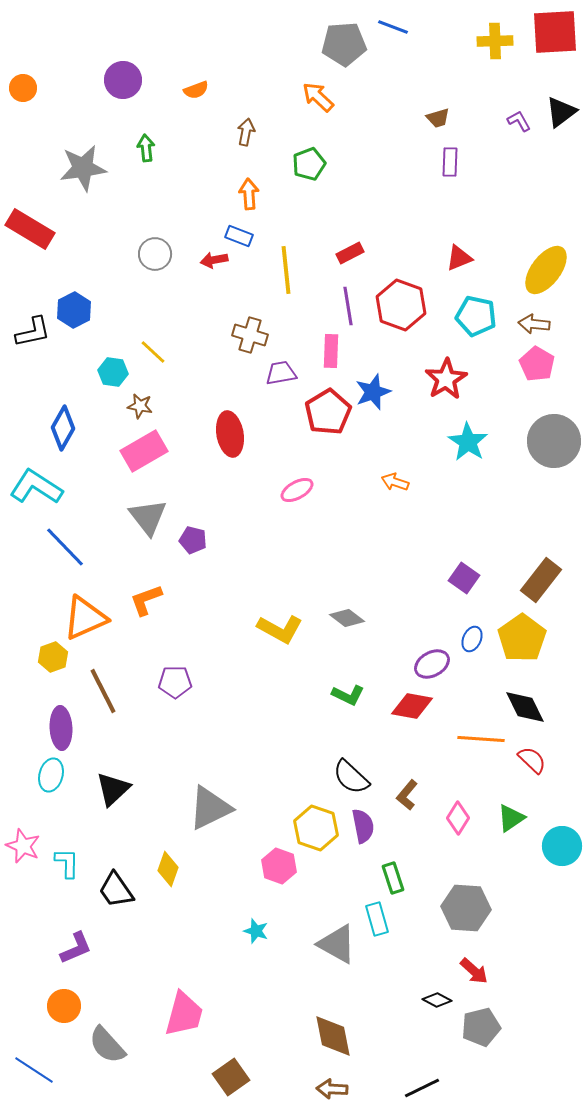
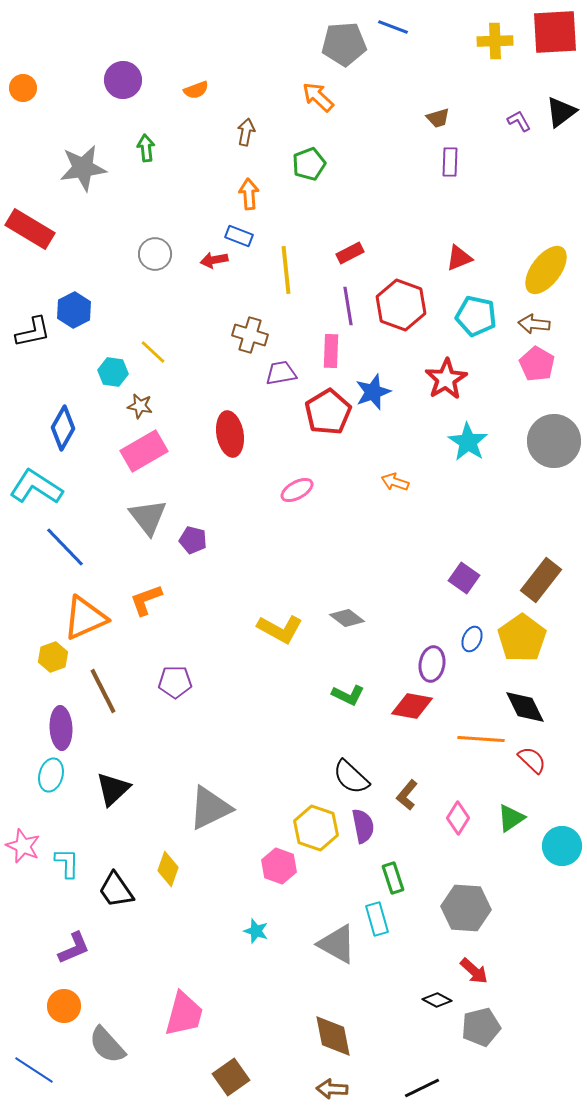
purple ellipse at (432, 664): rotated 52 degrees counterclockwise
purple L-shape at (76, 948): moved 2 px left
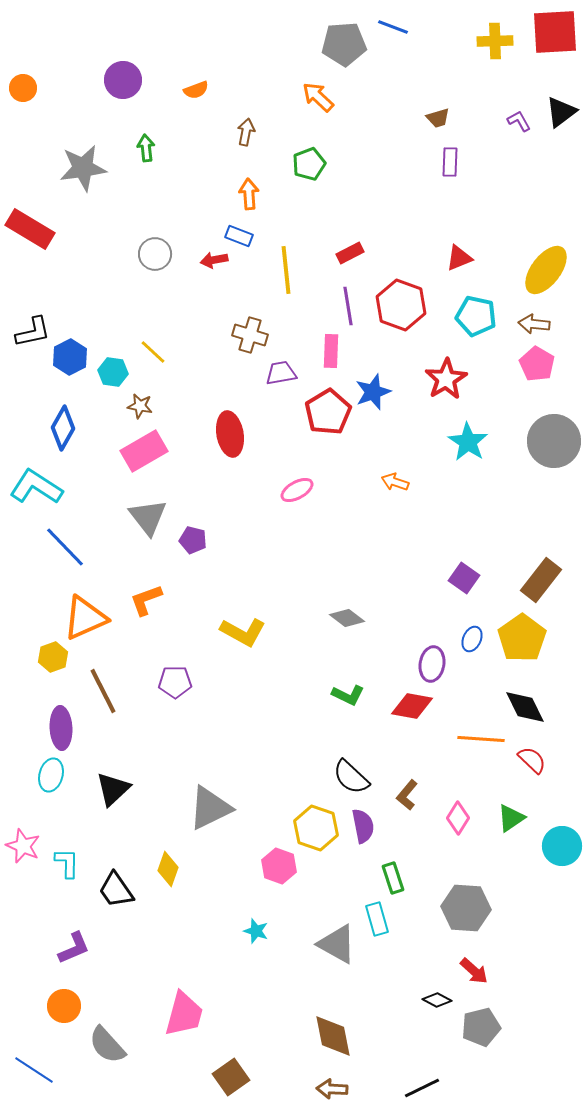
blue hexagon at (74, 310): moved 4 px left, 47 px down
yellow L-shape at (280, 629): moved 37 px left, 3 px down
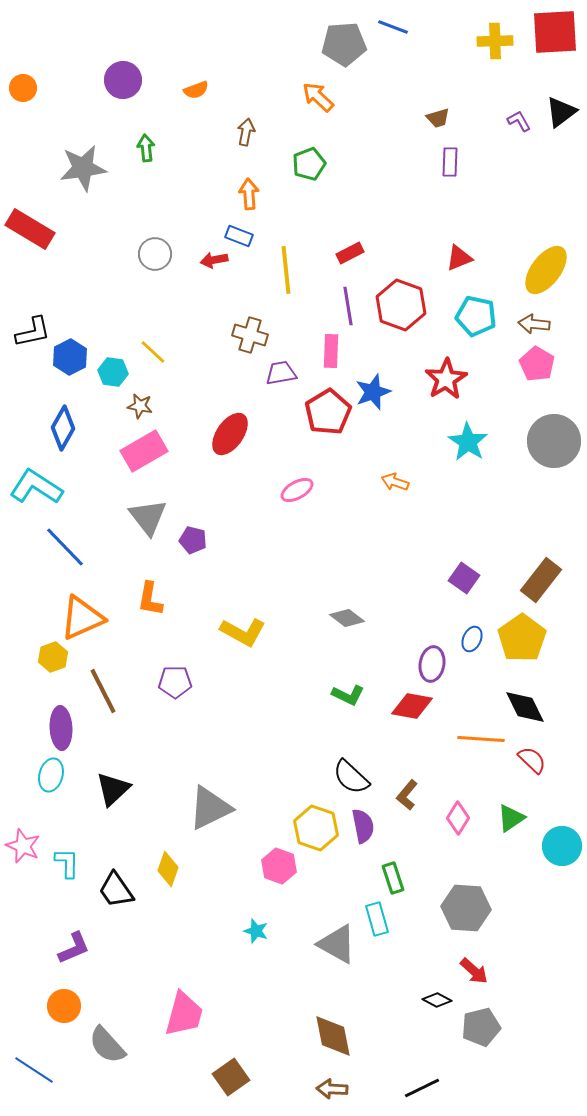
red ellipse at (230, 434): rotated 45 degrees clockwise
orange L-shape at (146, 600): moved 4 px right, 1 px up; rotated 60 degrees counterclockwise
orange triangle at (85, 618): moved 3 px left
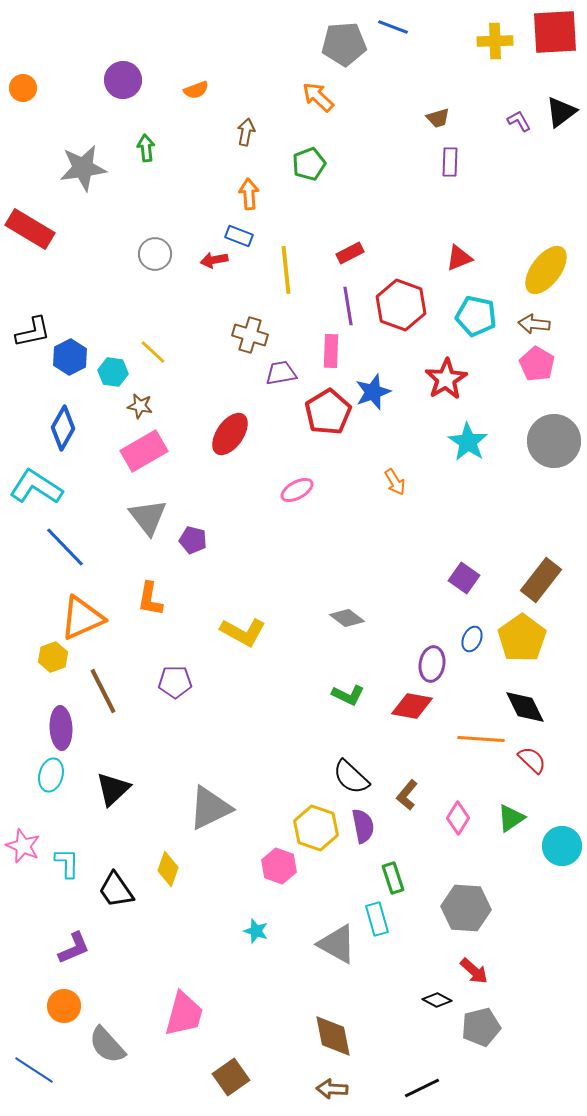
orange arrow at (395, 482): rotated 140 degrees counterclockwise
